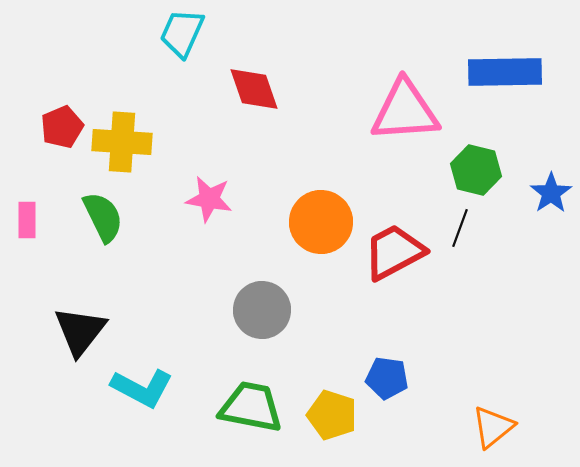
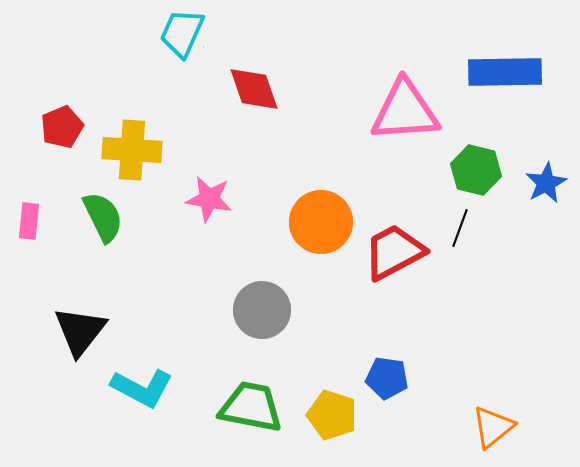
yellow cross: moved 10 px right, 8 px down
blue star: moved 5 px left, 10 px up; rotated 6 degrees clockwise
pink rectangle: moved 2 px right, 1 px down; rotated 6 degrees clockwise
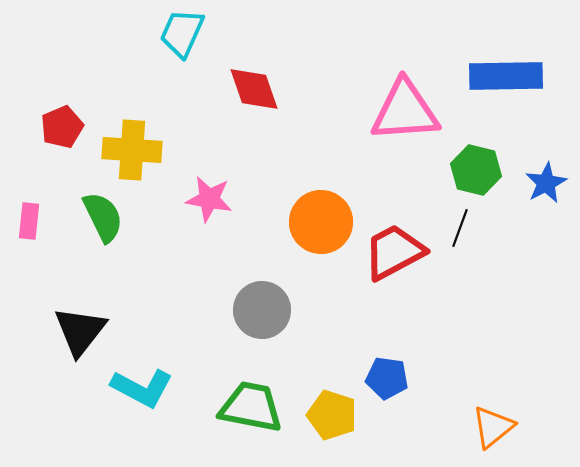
blue rectangle: moved 1 px right, 4 px down
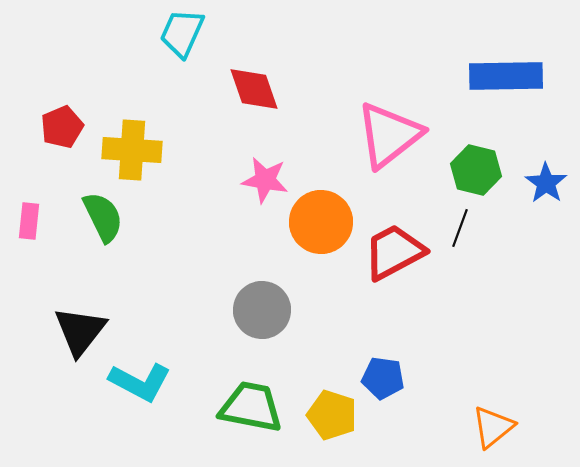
pink triangle: moved 16 px left, 24 px down; rotated 34 degrees counterclockwise
blue star: rotated 9 degrees counterclockwise
pink star: moved 56 px right, 19 px up
blue pentagon: moved 4 px left
cyan L-shape: moved 2 px left, 6 px up
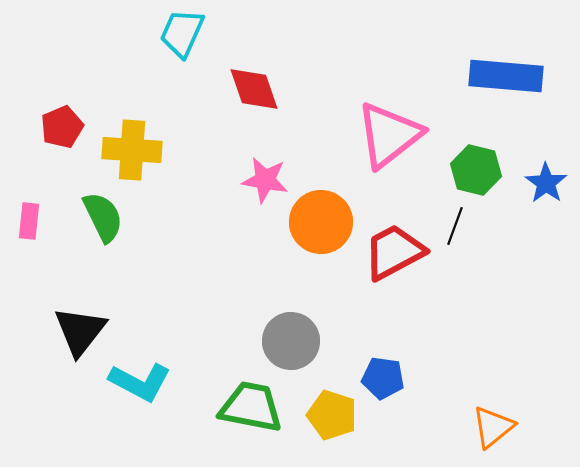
blue rectangle: rotated 6 degrees clockwise
black line: moved 5 px left, 2 px up
gray circle: moved 29 px right, 31 px down
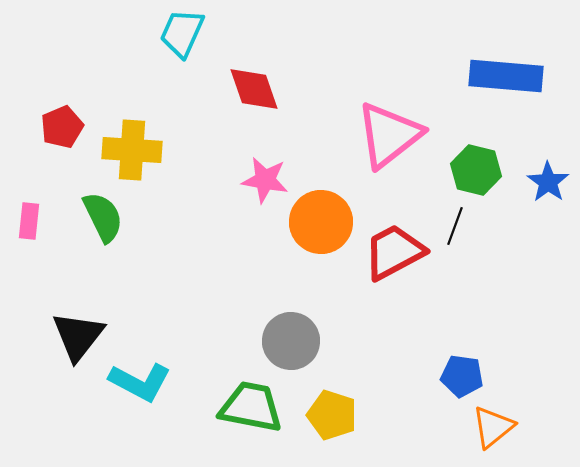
blue star: moved 2 px right, 1 px up
black triangle: moved 2 px left, 5 px down
blue pentagon: moved 79 px right, 2 px up
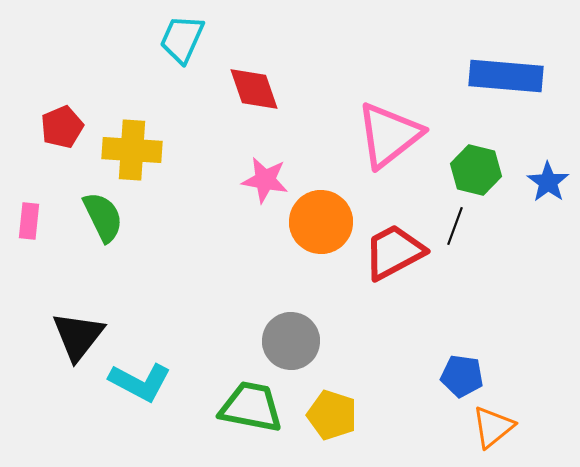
cyan trapezoid: moved 6 px down
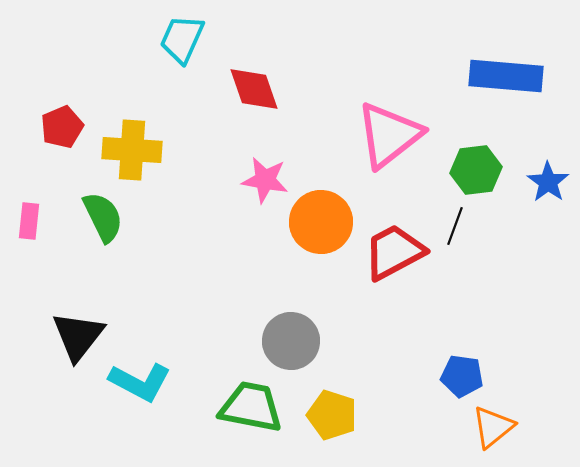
green hexagon: rotated 21 degrees counterclockwise
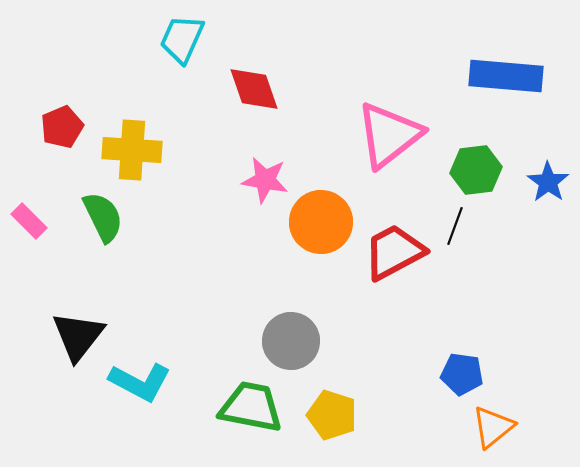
pink rectangle: rotated 51 degrees counterclockwise
blue pentagon: moved 2 px up
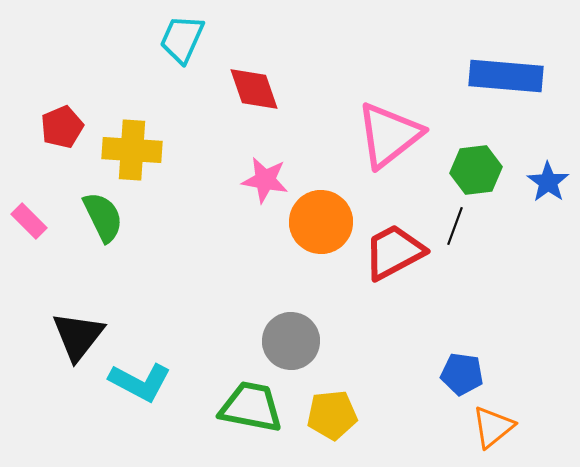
yellow pentagon: rotated 24 degrees counterclockwise
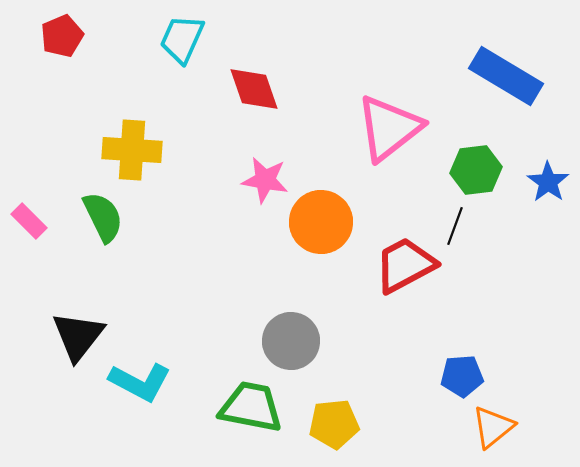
blue rectangle: rotated 26 degrees clockwise
red pentagon: moved 91 px up
pink triangle: moved 7 px up
red trapezoid: moved 11 px right, 13 px down
blue pentagon: moved 2 px down; rotated 12 degrees counterclockwise
yellow pentagon: moved 2 px right, 9 px down
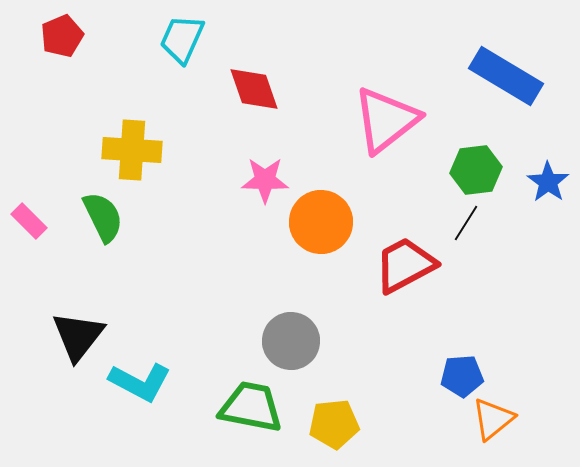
pink triangle: moved 3 px left, 8 px up
pink star: rotated 9 degrees counterclockwise
black line: moved 11 px right, 3 px up; rotated 12 degrees clockwise
orange triangle: moved 8 px up
